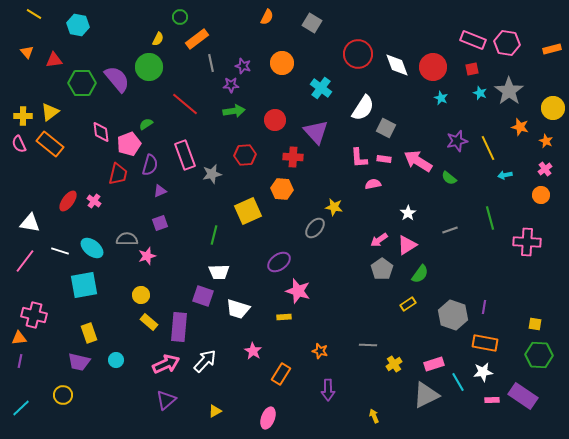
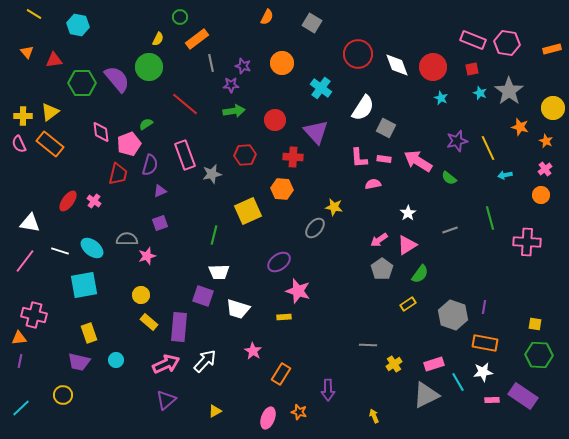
orange star at (320, 351): moved 21 px left, 61 px down
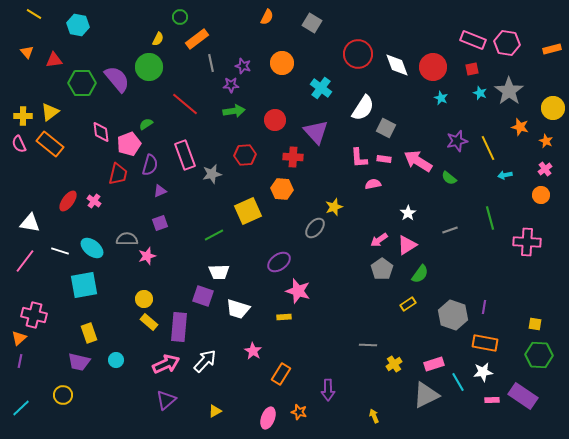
yellow star at (334, 207): rotated 30 degrees counterclockwise
green line at (214, 235): rotated 48 degrees clockwise
yellow circle at (141, 295): moved 3 px right, 4 px down
orange triangle at (19, 338): rotated 35 degrees counterclockwise
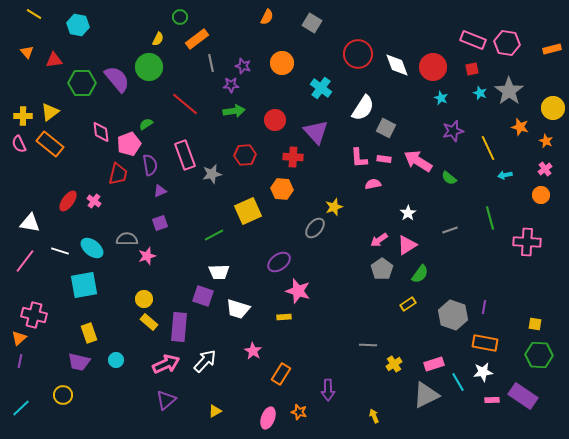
purple star at (457, 141): moved 4 px left, 10 px up
purple semicircle at (150, 165): rotated 25 degrees counterclockwise
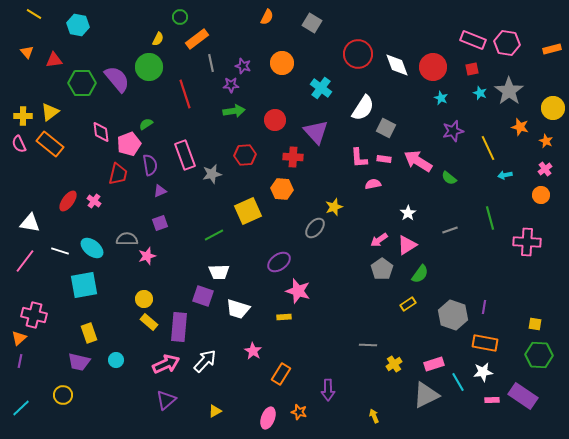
red line at (185, 104): moved 10 px up; rotated 32 degrees clockwise
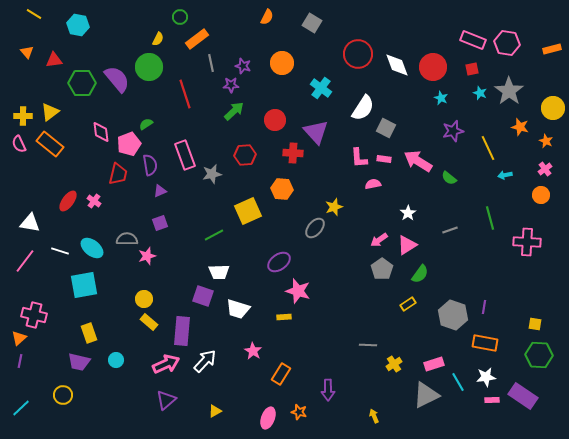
green arrow at (234, 111): rotated 35 degrees counterclockwise
red cross at (293, 157): moved 4 px up
purple rectangle at (179, 327): moved 3 px right, 4 px down
white star at (483, 372): moved 3 px right, 5 px down
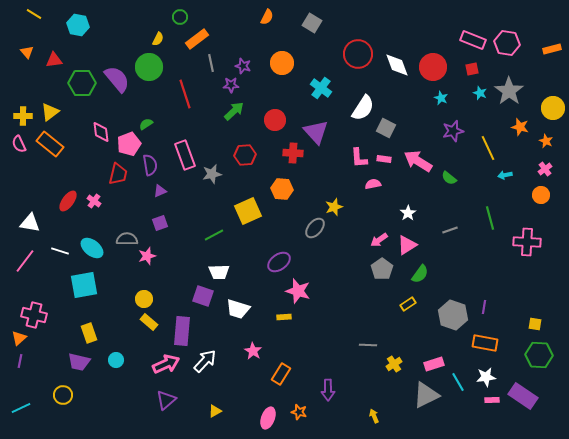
cyan line at (21, 408): rotated 18 degrees clockwise
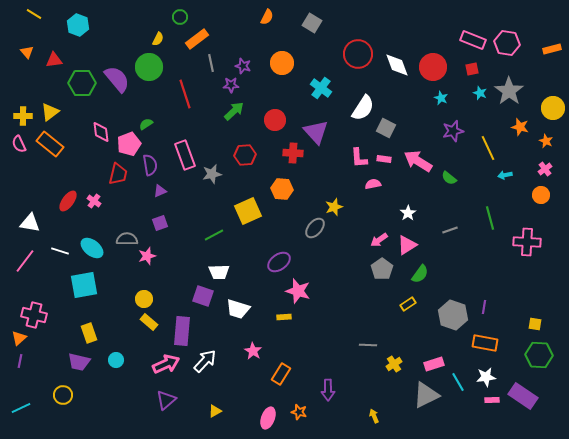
cyan hexagon at (78, 25): rotated 10 degrees clockwise
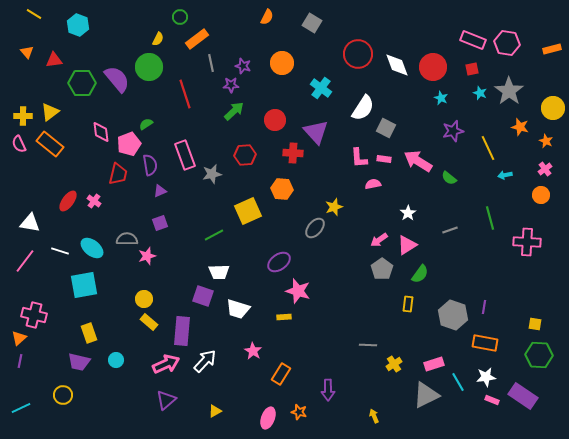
yellow rectangle at (408, 304): rotated 49 degrees counterclockwise
pink rectangle at (492, 400): rotated 24 degrees clockwise
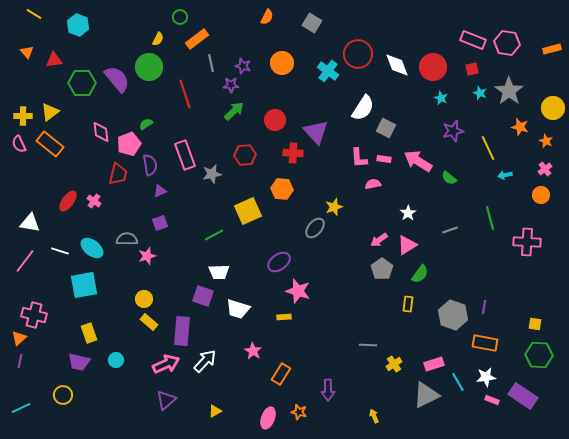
cyan cross at (321, 88): moved 7 px right, 17 px up
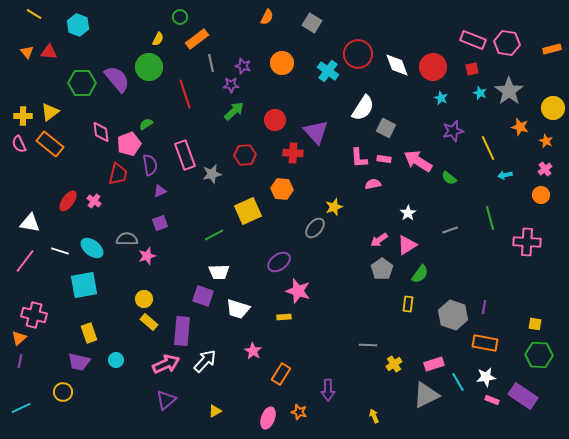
red triangle at (54, 60): moved 5 px left, 8 px up; rotated 12 degrees clockwise
yellow circle at (63, 395): moved 3 px up
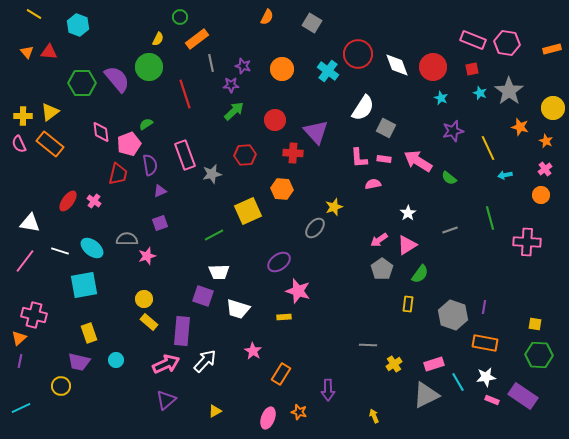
orange circle at (282, 63): moved 6 px down
yellow circle at (63, 392): moved 2 px left, 6 px up
